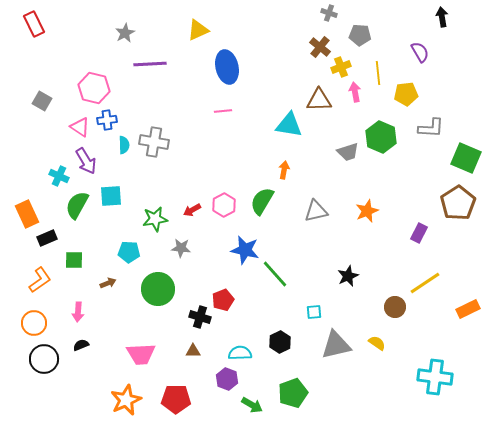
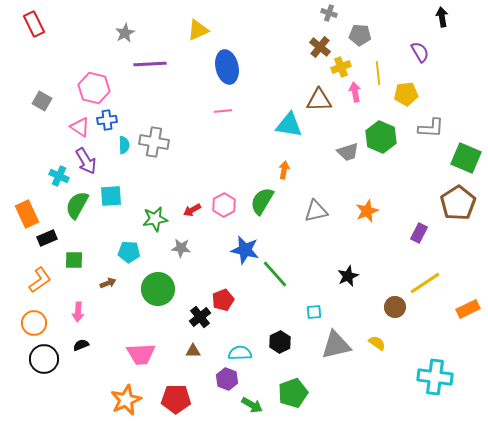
black cross at (200, 317): rotated 35 degrees clockwise
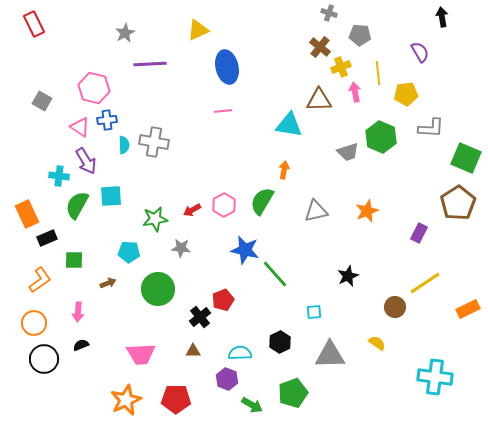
cyan cross at (59, 176): rotated 18 degrees counterclockwise
gray triangle at (336, 345): moved 6 px left, 10 px down; rotated 12 degrees clockwise
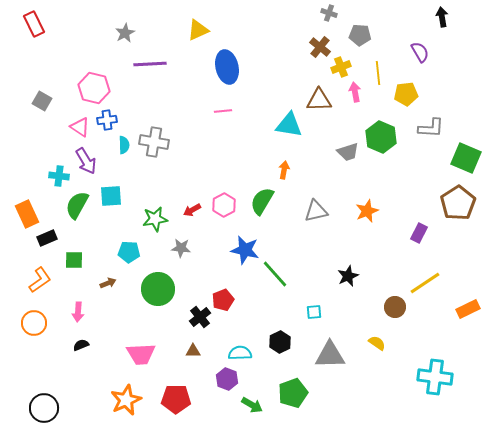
black circle at (44, 359): moved 49 px down
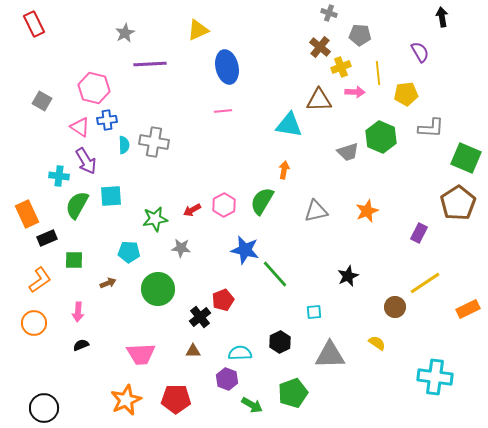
pink arrow at (355, 92): rotated 102 degrees clockwise
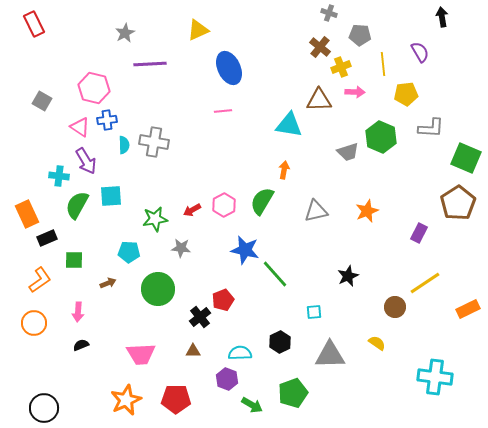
blue ellipse at (227, 67): moved 2 px right, 1 px down; rotated 12 degrees counterclockwise
yellow line at (378, 73): moved 5 px right, 9 px up
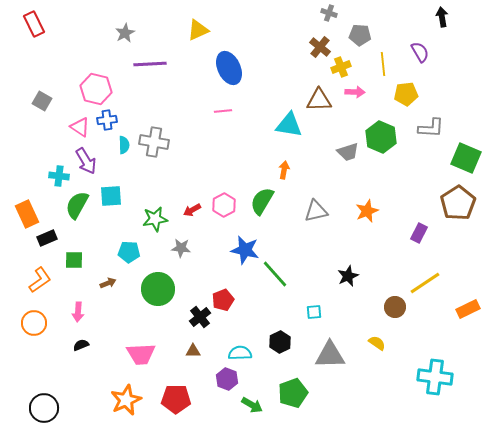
pink hexagon at (94, 88): moved 2 px right, 1 px down
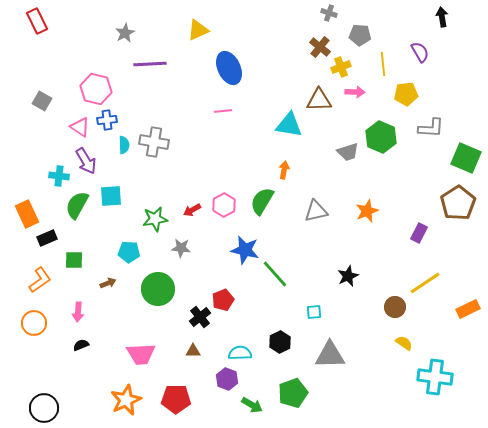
red rectangle at (34, 24): moved 3 px right, 3 px up
yellow semicircle at (377, 343): moved 27 px right
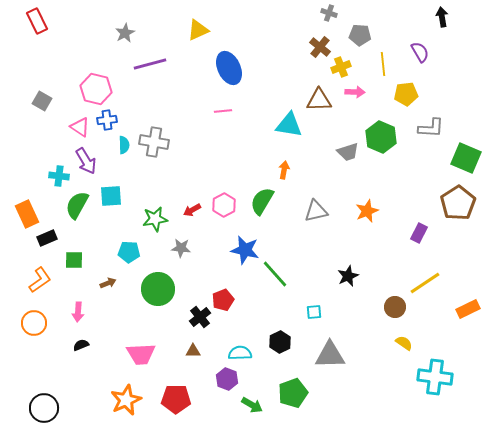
purple line at (150, 64): rotated 12 degrees counterclockwise
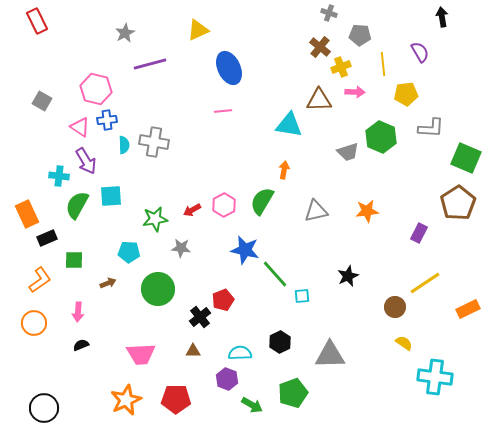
orange star at (367, 211): rotated 15 degrees clockwise
cyan square at (314, 312): moved 12 px left, 16 px up
